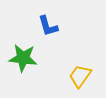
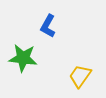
blue L-shape: rotated 45 degrees clockwise
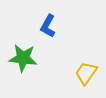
yellow trapezoid: moved 6 px right, 3 px up
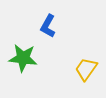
yellow trapezoid: moved 4 px up
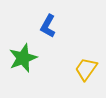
green star: rotated 28 degrees counterclockwise
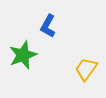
green star: moved 3 px up
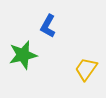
green star: rotated 8 degrees clockwise
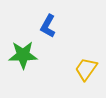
green star: rotated 12 degrees clockwise
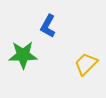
yellow trapezoid: moved 5 px up; rotated 10 degrees clockwise
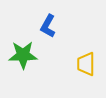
yellow trapezoid: rotated 45 degrees counterclockwise
